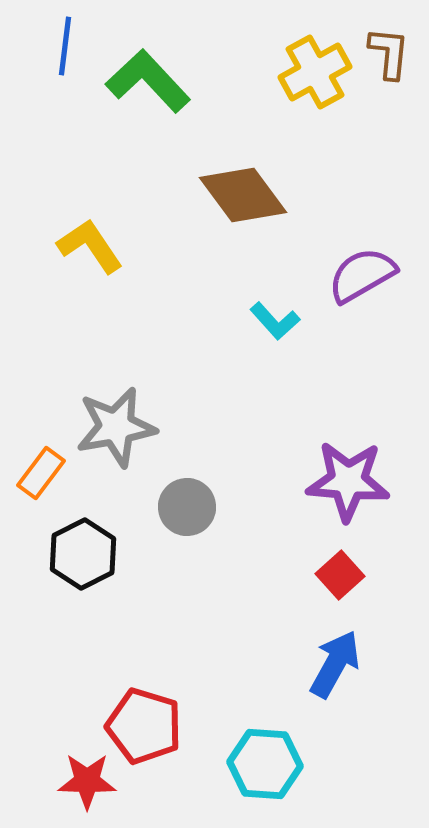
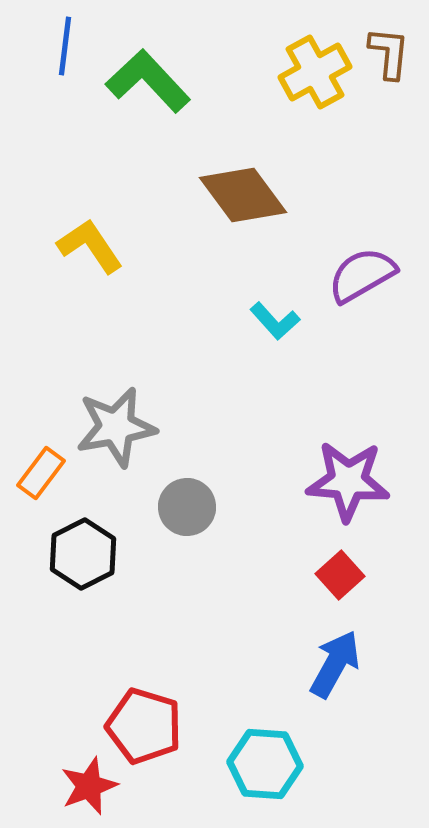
red star: moved 2 px right, 5 px down; rotated 22 degrees counterclockwise
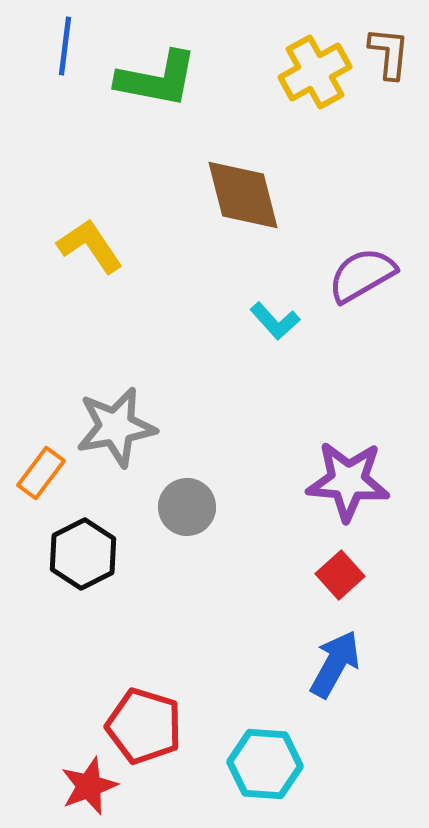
green L-shape: moved 9 px right, 2 px up; rotated 144 degrees clockwise
brown diamond: rotated 22 degrees clockwise
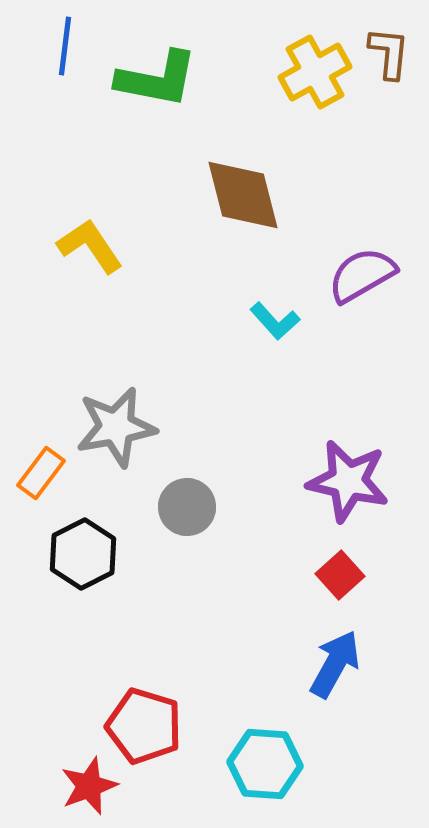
purple star: rotated 8 degrees clockwise
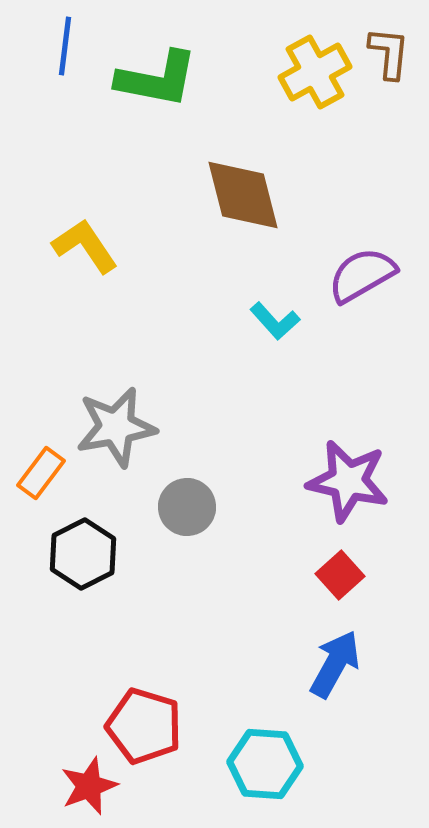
yellow L-shape: moved 5 px left
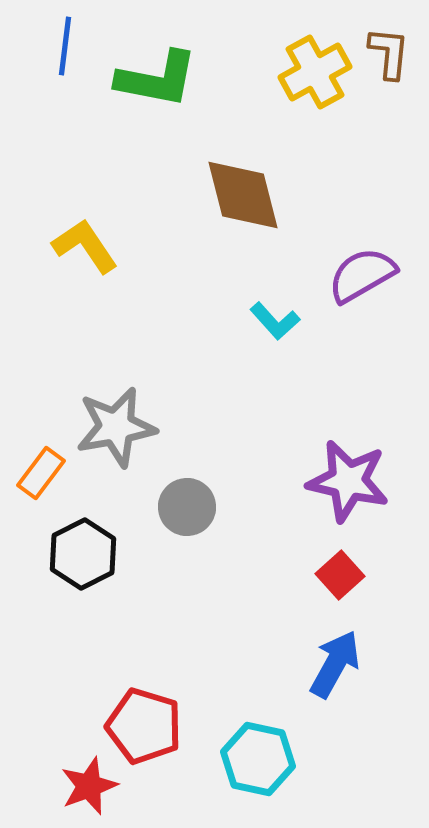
cyan hexagon: moved 7 px left, 5 px up; rotated 8 degrees clockwise
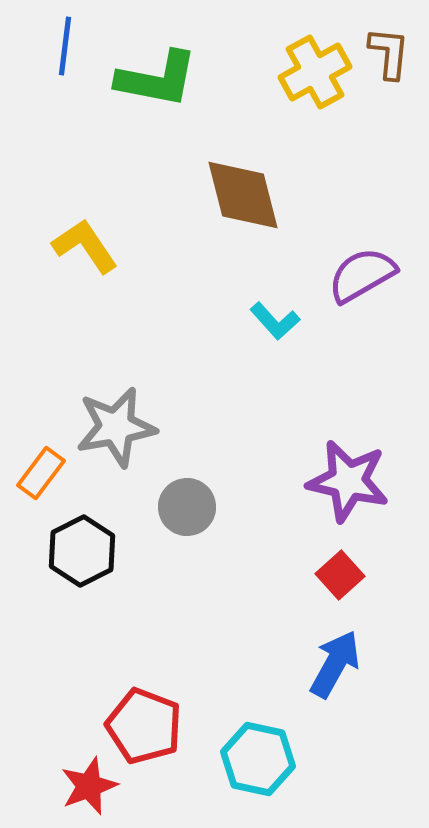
black hexagon: moved 1 px left, 3 px up
red pentagon: rotated 4 degrees clockwise
